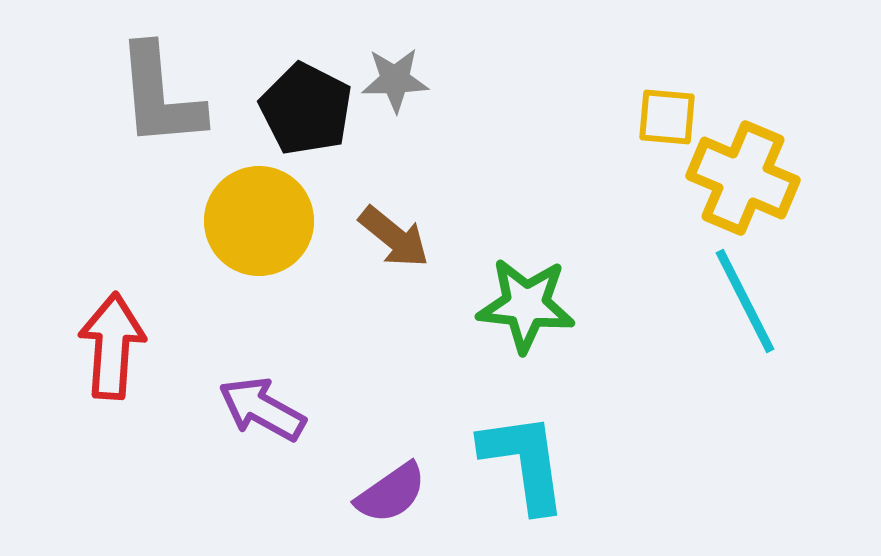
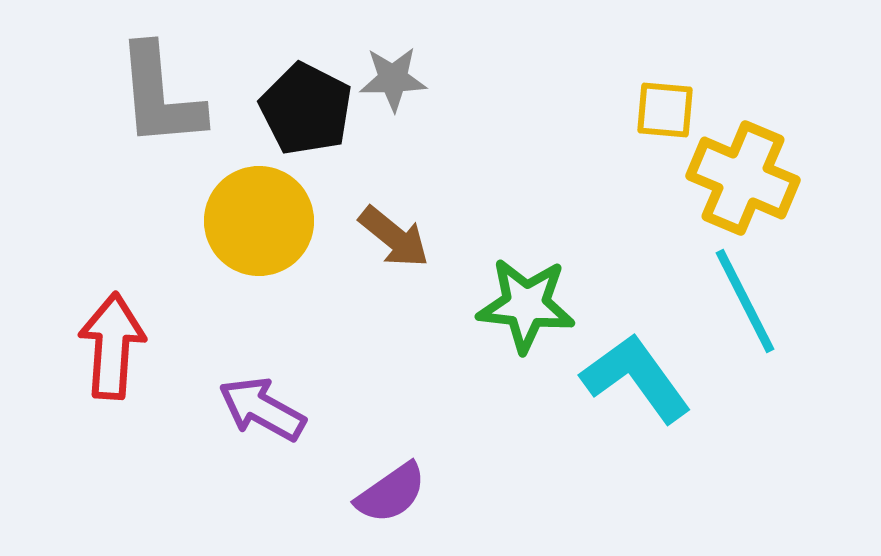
gray star: moved 2 px left, 1 px up
yellow square: moved 2 px left, 7 px up
cyan L-shape: moved 112 px right, 84 px up; rotated 28 degrees counterclockwise
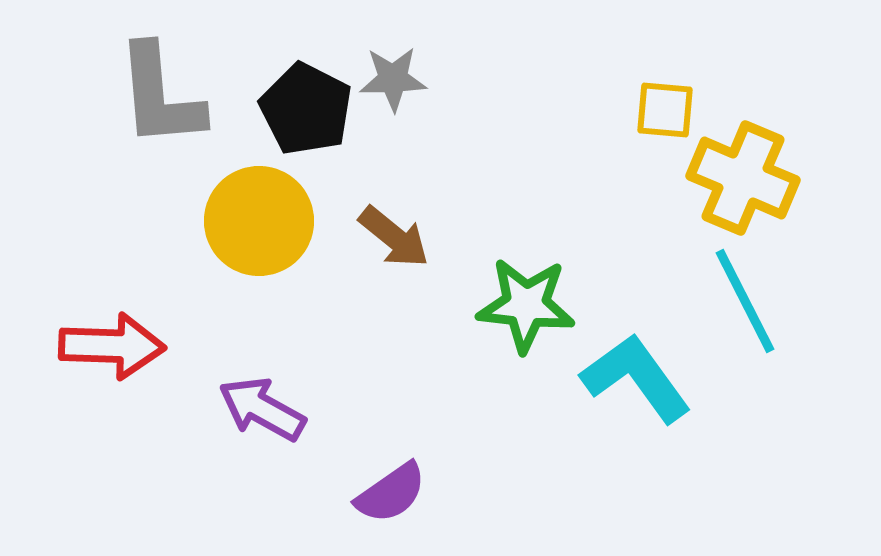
red arrow: rotated 88 degrees clockwise
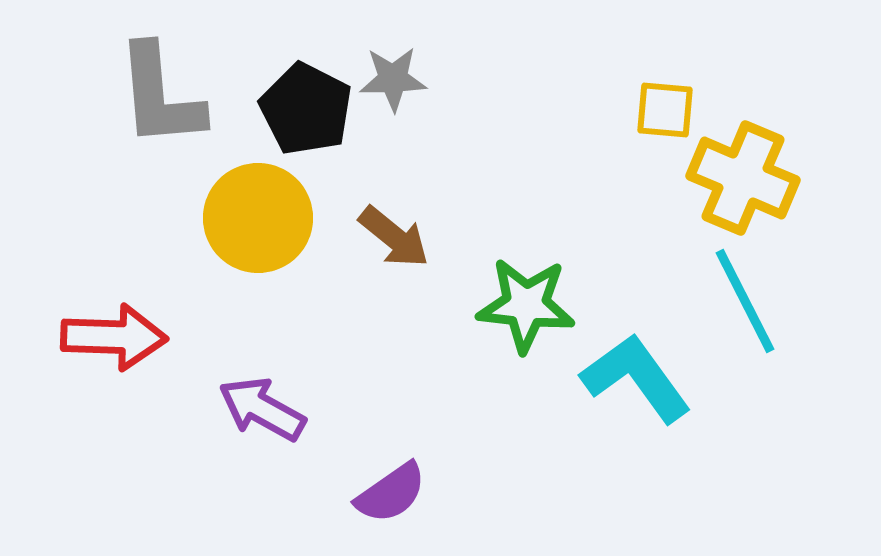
yellow circle: moved 1 px left, 3 px up
red arrow: moved 2 px right, 9 px up
